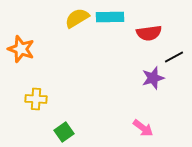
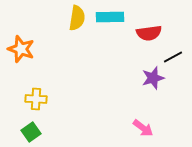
yellow semicircle: rotated 130 degrees clockwise
black line: moved 1 px left
green square: moved 33 px left
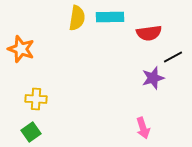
pink arrow: rotated 35 degrees clockwise
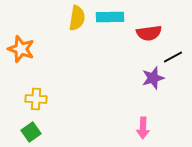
pink arrow: rotated 20 degrees clockwise
